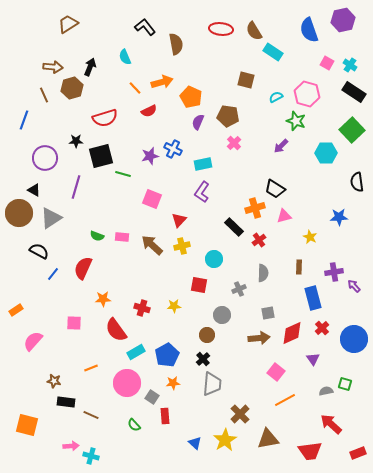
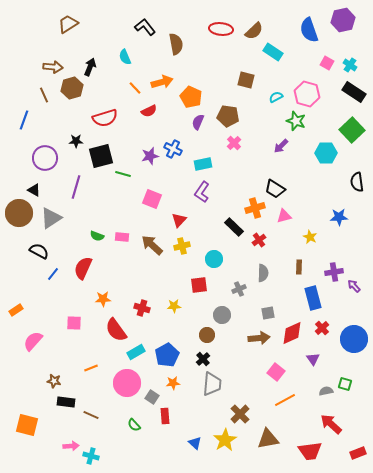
brown semicircle at (254, 31): rotated 102 degrees counterclockwise
red square at (199, 285): rotated 18 degrees counterclockwise
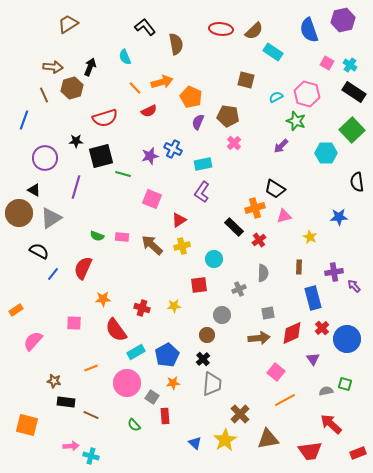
red triangle at (179, 220): rotated 14 degrees clockwise
blue circle at (354, 339): moved 7 px left
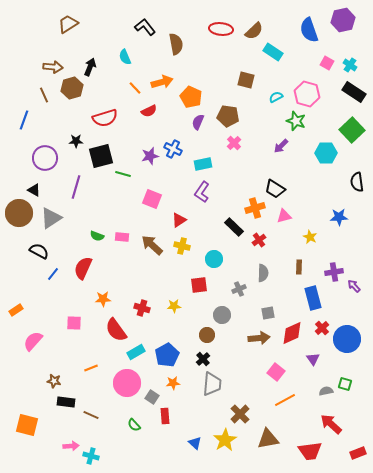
yellow cross at (182, 246): rotated 28 degrees clockwise
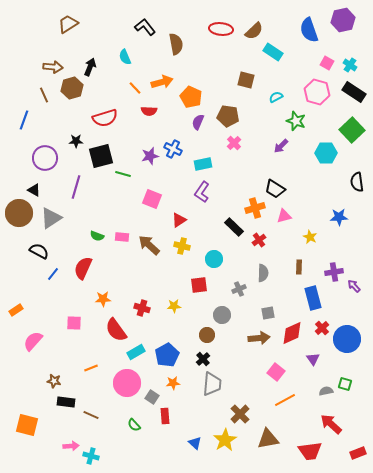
pink hexagon at (307, 94): moved 10 px right, 2 px up
red semicircle at (149, 111): rotated 28 degrees clockwise
brown arrow at (152, 245): moved 3 px left
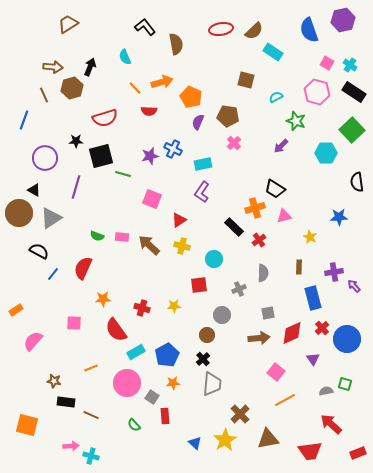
red ellipse at (221, 29): rotated 15 degrees counterclockwise
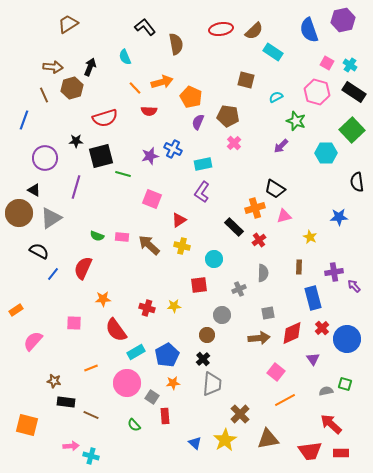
red cross at (142, 308): moved 5 px right
red rectangle at (358, 453): moved 17 px left; rotated 21 degrees clockwise
